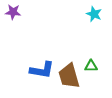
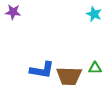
green triangle: moved 4 px right, 2 px down
brown trapezoid: rotated 72 degrees counterclockwise
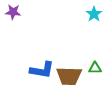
cyan star: rotated 14 degrees clockwise
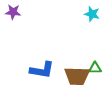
cyan star: moved 2 px left; rotated 21 degrees counterclockwise
brown trapezoid: moved 8 px right
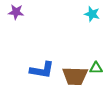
purple star: moved 3 px right
green triangle: moved 1 px right
brown trapezoid: moved 2 px left
